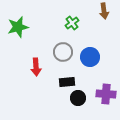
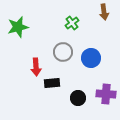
brown arrow: moved 1 px down
blue circle: moved 1 px right, 1 px down
black rectangle: moved 15 px left, 1 px down
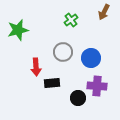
brown arrow: rotated 35 degrees clockwise
green cross: moved 1 px left, 3 px up
green star: moved 3 px down
purple cross: moved 9 px left, 8 px up
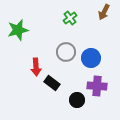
green cross: moved 1 px left, 2 px up
gray circle: moved 3 px right
black rectangle: rotated 42 degrees clockwise
black circle: moved 1 px left, 2 px down
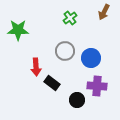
green star: rotated 15 degrees clockwise
gray circle: moved 1 px left, 1 px up
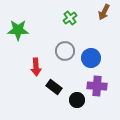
black rectangle: moved 2 px right, 4 px down
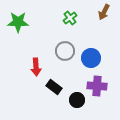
green star: moved 8 px up
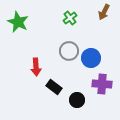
green star: rotated 25 degrees clockwise
gray circle: moved 4 px right
purple cross: moved 5 px right, 2 px up
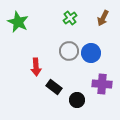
brown arrow: moved 1 px left, 6 px down
blue circle: moved 5 px up
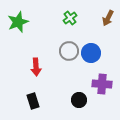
brown arrow: moved 5 px right
green star: rotated 25 degrees clockwise
black rectangle: moved 21 px left, 14 px down; rotated 35 degrees clockwise
black circle: moved 2 px right
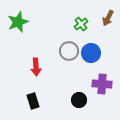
green cross: moved 11 px right, 6 px down
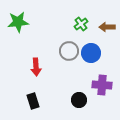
brown arrow: moved 1 px left, 9 px down; rotated 63 degrees clockwise
green star: rotated 15 degrees clockwise
purple cross: moved 1 px down
